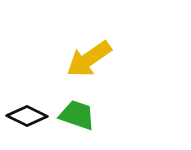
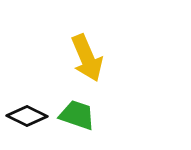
yellow arrow: moved 2 px left, 1 px up; rotated 78 degrees counterclockwise
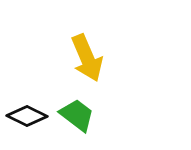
green trapezoid: rotated 18 degrees clockwise
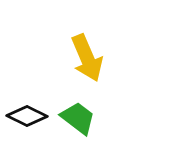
green trapezoid: moved 1 px right, 3 px down
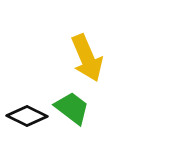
green trapezoid: moved 6 px left, 10 px up
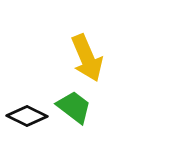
green trapezoid: moved 2 px right, 1 px up
